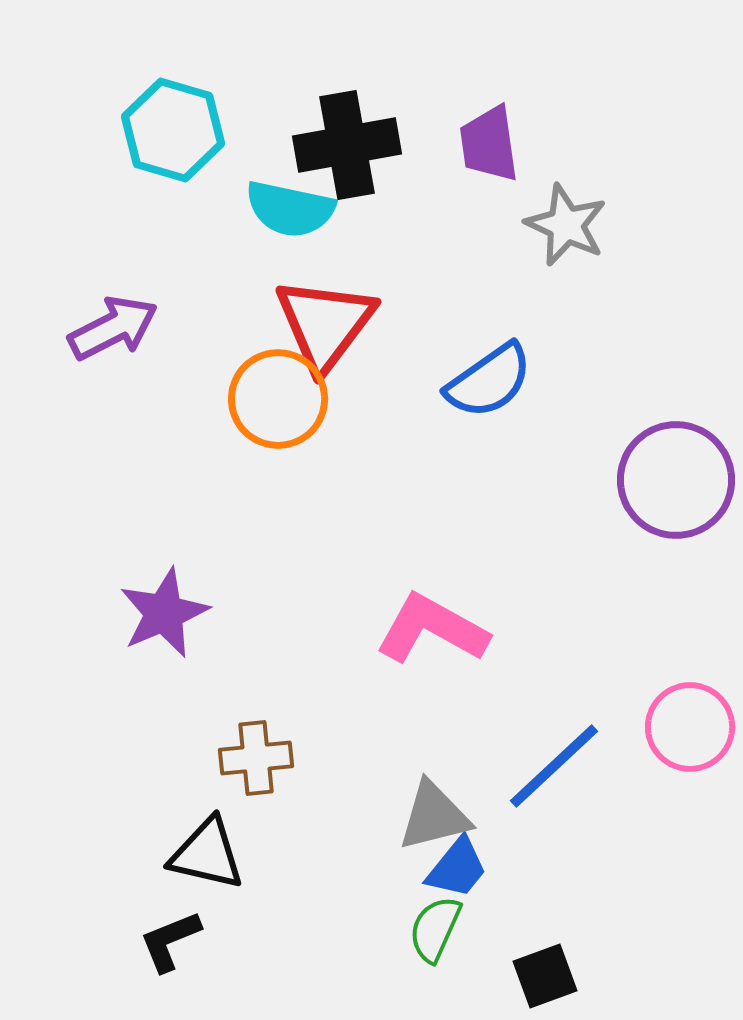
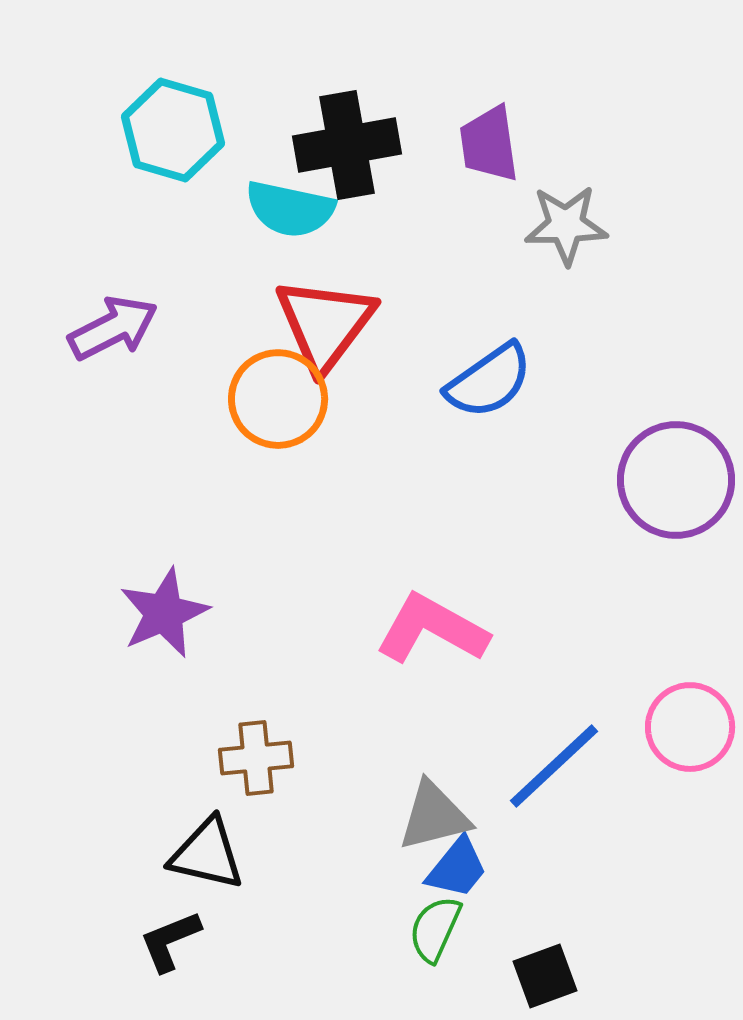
gray star: rotated 26 degrees counterclockwise
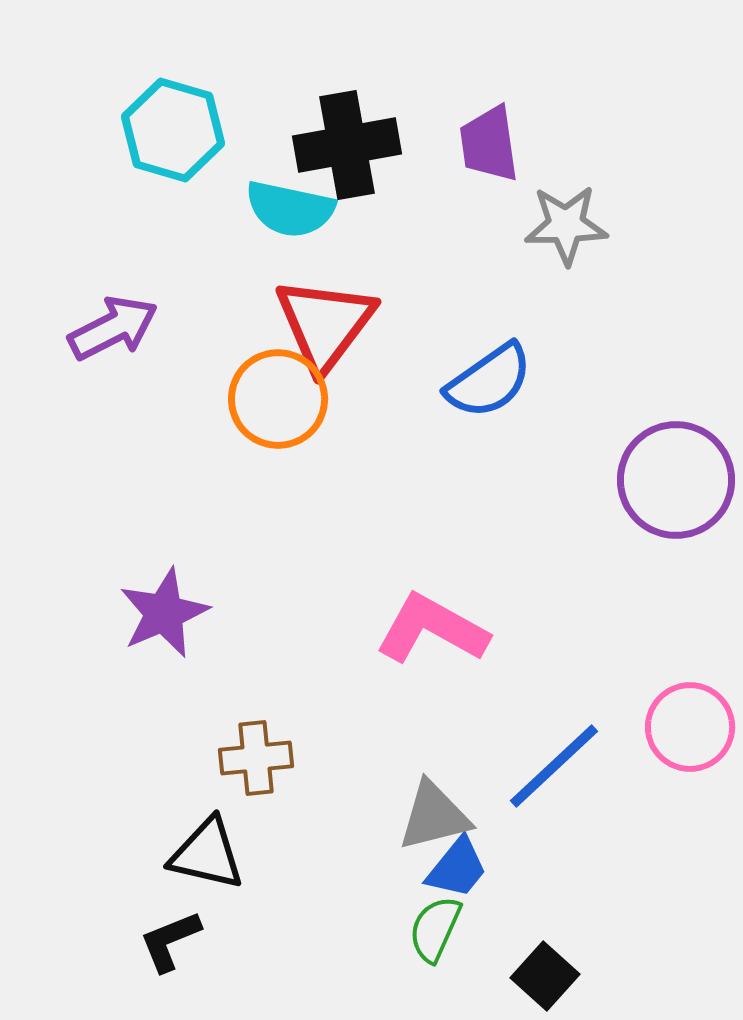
black square: rotated 28 degrees counterclockwise
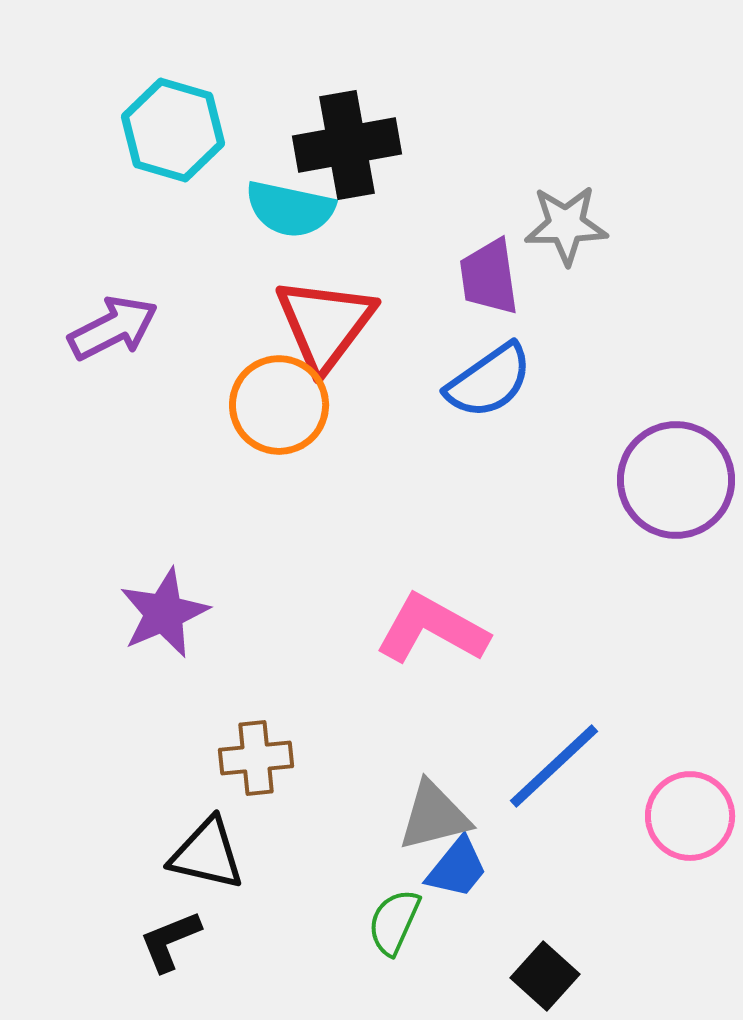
purple trapezoid: moved 133 px down
orange circle: moved 1 px right, 6 px down
pink circle: moved 89 px down
green semicircle: moved 41 px left, 7 px up
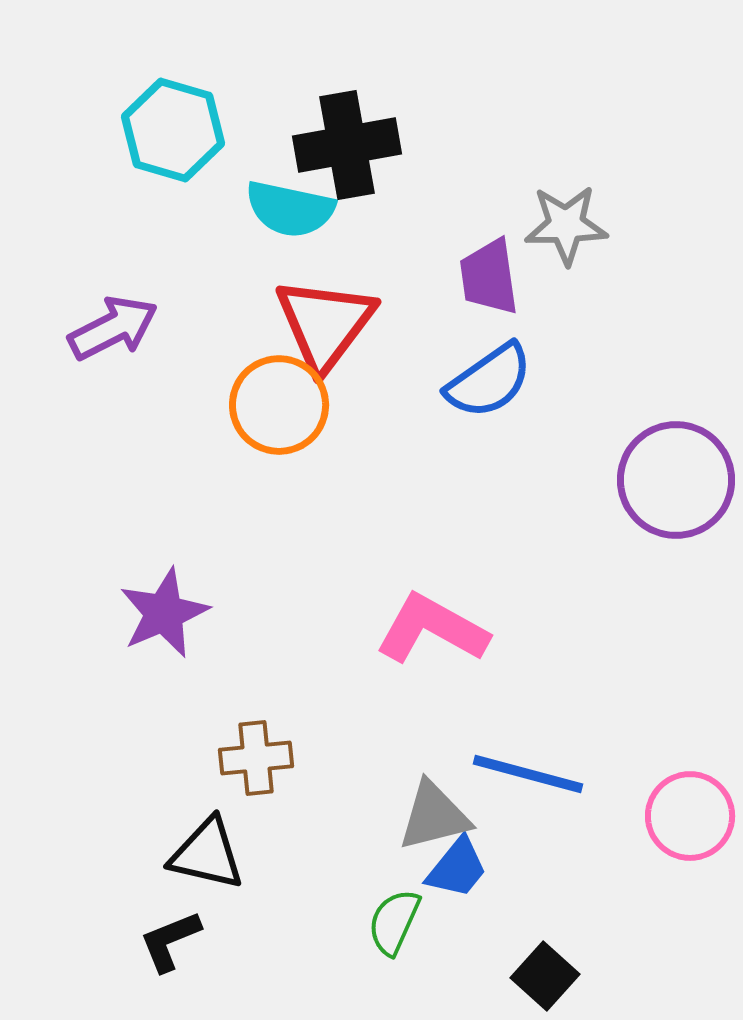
blue line: moved 26 px left, 8 px down; rotated 58 degrees clockwise
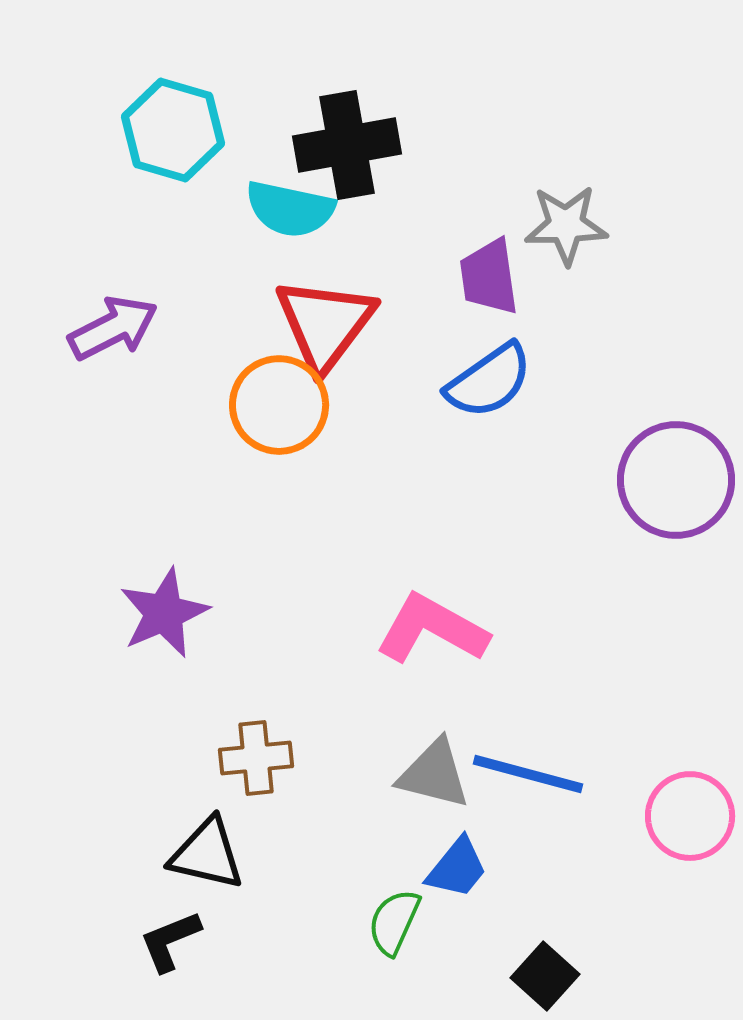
gray triangle: moved 42 px up; rotated 28 degrees clockwise
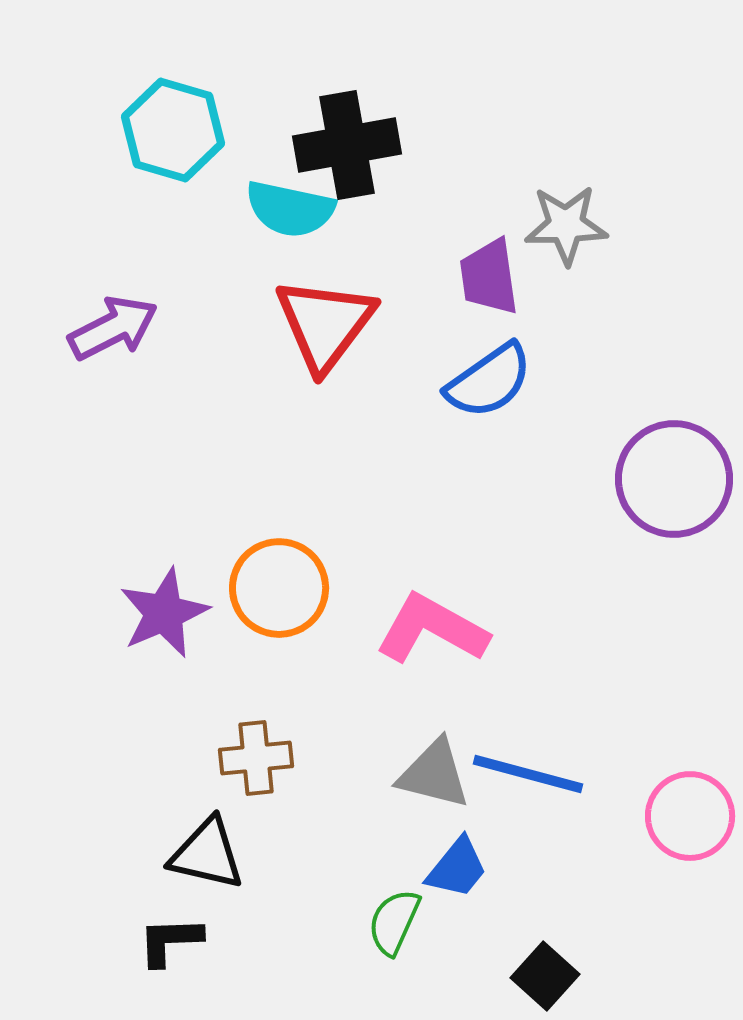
orange circle: moved 183 px down
purple circle: moved 2 px left, 1 px up
black L-shape: rotated 20 degrees clockwise
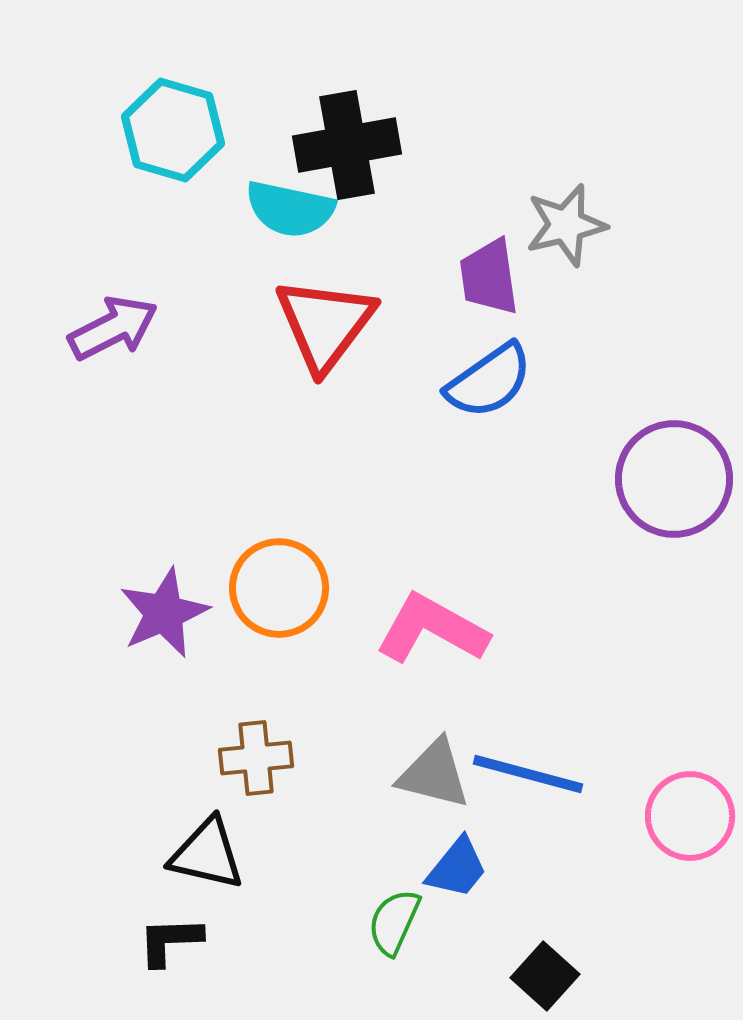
gray star: rotated 12 degrees counterclockwise
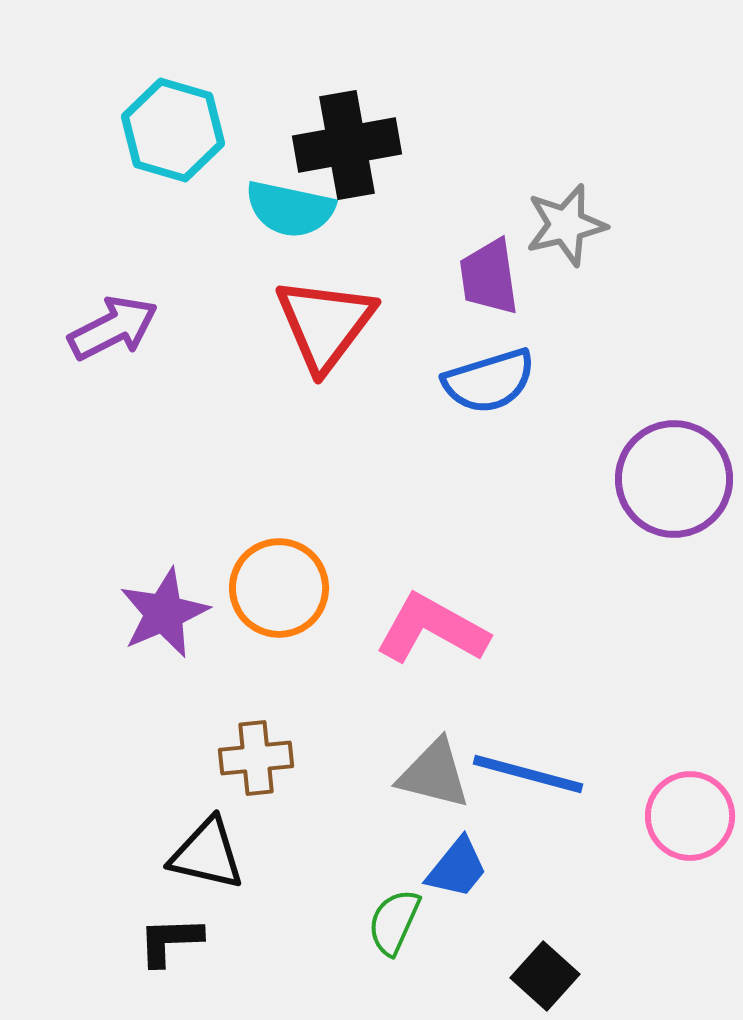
blue semicircle: rotated 18 degrees clockwise
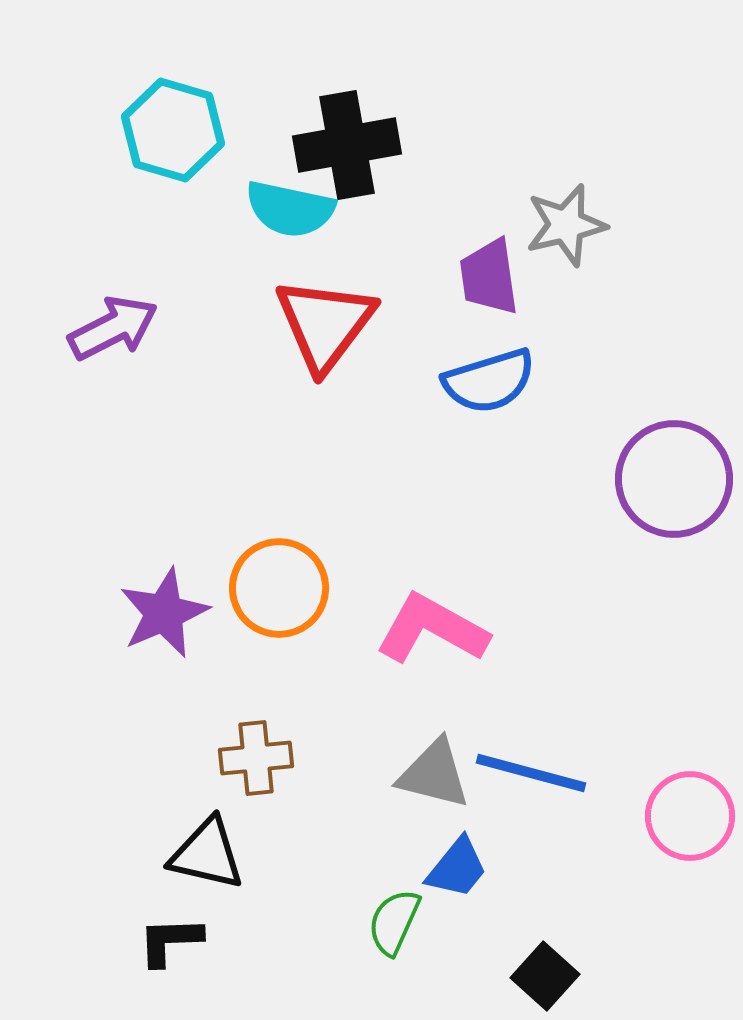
blue line: moved 3 px right, 1 px up
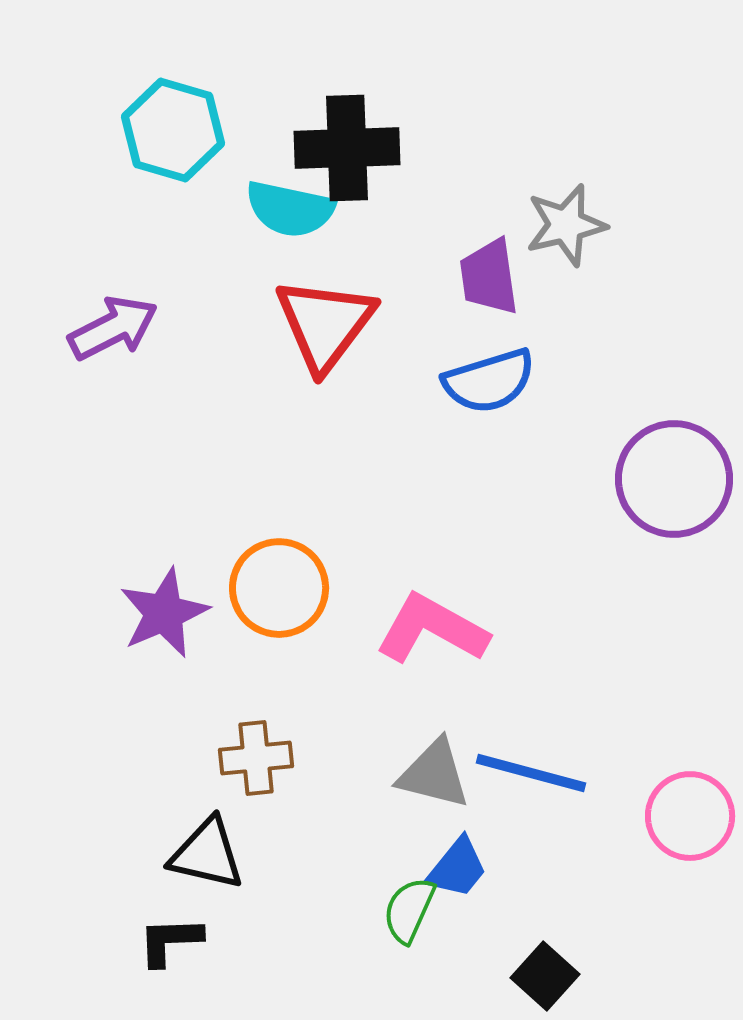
black cross: moved 3 px down; rotated 8 degrees clockwise
green semicircle: moved 15 px right, 12 px up
